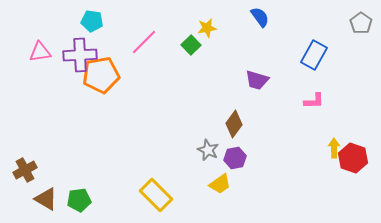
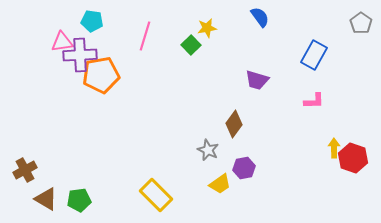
pink line: moved 1 px right, 6 px up; rotated 28 degrees counterclockwise
pink triangle: moved 22 px right, 10 px up
purple hexagon: moved 9 px right, 10 px down
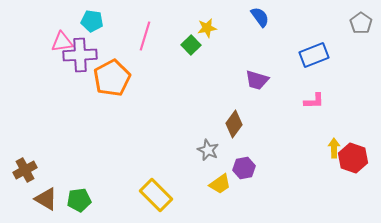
blue rectangle: rotated 40 degrees clockwise
orange pentagon: moved 11 px right, 3 px down; rotated 18 degrees counterclockwise
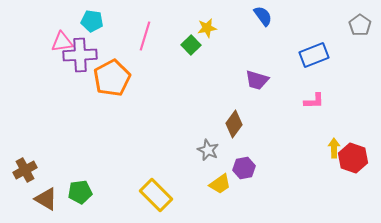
blue semicircle: moved 3 px right, 1 px up
gray pentagon: moved 1 px left, 2 px down
green pentagon: moved 1 px right, 8 px up
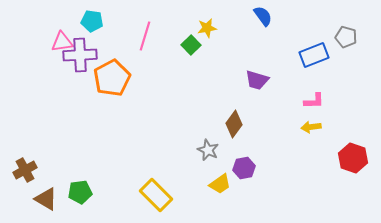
gray pentagon: moved 14 px left, 12 px down; rotated 20 degrees counterclockwise
yellow arrow: moved 23 px left, 21 px up; rotated 96 degrees counterclockwise
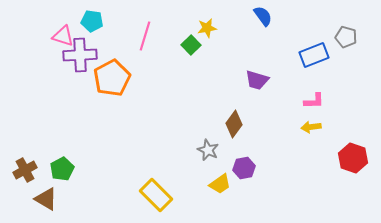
pink triangle: moved 1 px right, 6 px up; rotated 25 degrees clockwise
green pentagon: moved 18 px left, 23 px up; rotated 20 degrees counterclockwise
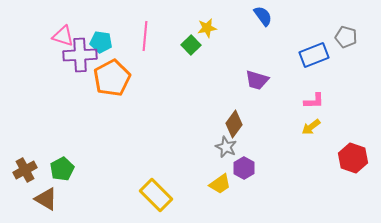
cyan pentagon: moved 9 px right, 21 px down
pink line: rotated 12 degrees counterclockwise
yellow arrow: rotated 30 degrees counterclockwise
gray star: moved 18 px right, 3 px up
purple hexagon: rotated 20 degrees counterclockwise
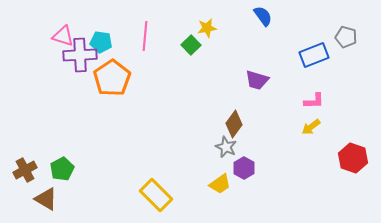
orange pentagon: rotated 6 degrees counterclockwise
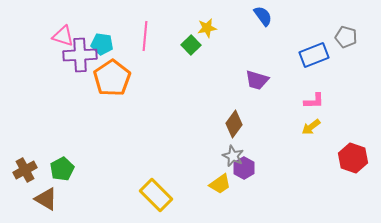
cyan pentagon: moved 1 px right, 2 px down
gray star: moved 7 px right, 9 px down
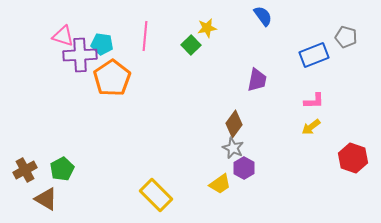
purple trapezoid: rotated 95 degrees counterclockwise
gray star: moved 8 px up
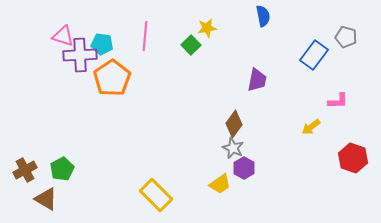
blue semicircle: rotated 25 degrees clockwise
blue rectangle: rotated 32 degrees counterclockwise
pink L-shape: moved 24 px right
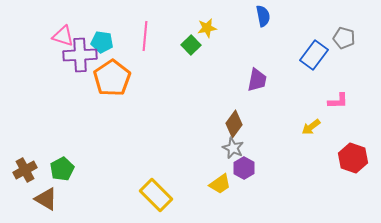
gray pentagon: moved 2 px left, 1 px down
cyan pentagon: moved 2 px up
